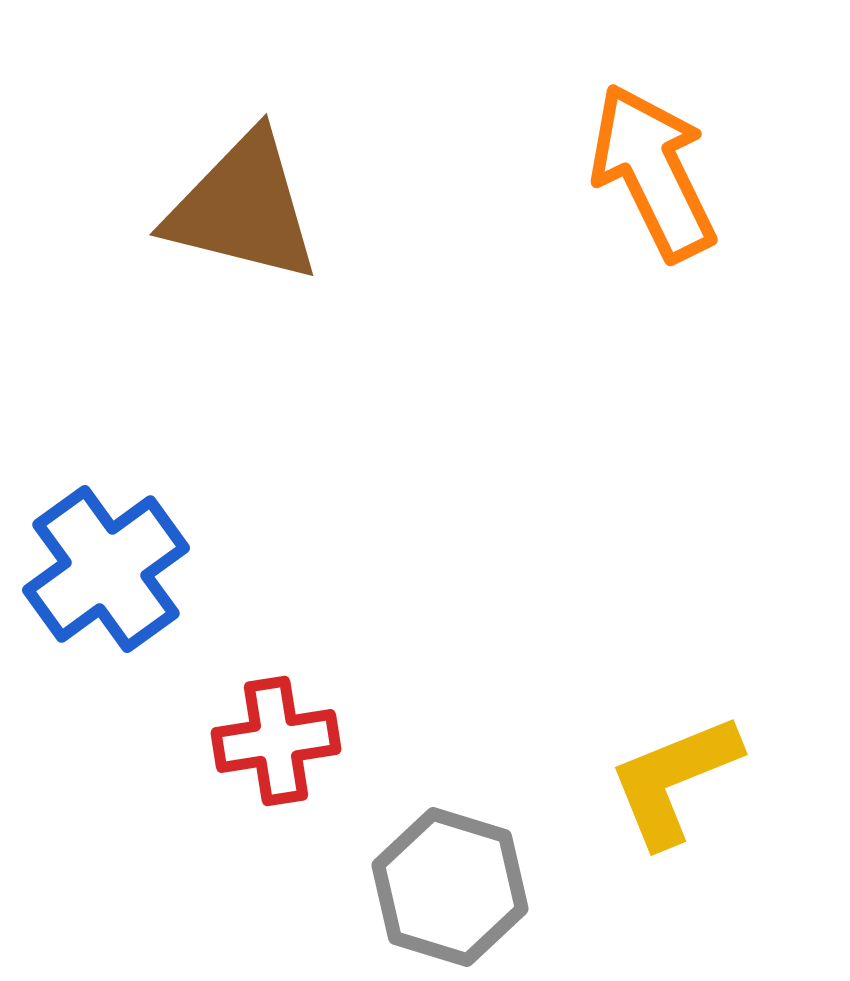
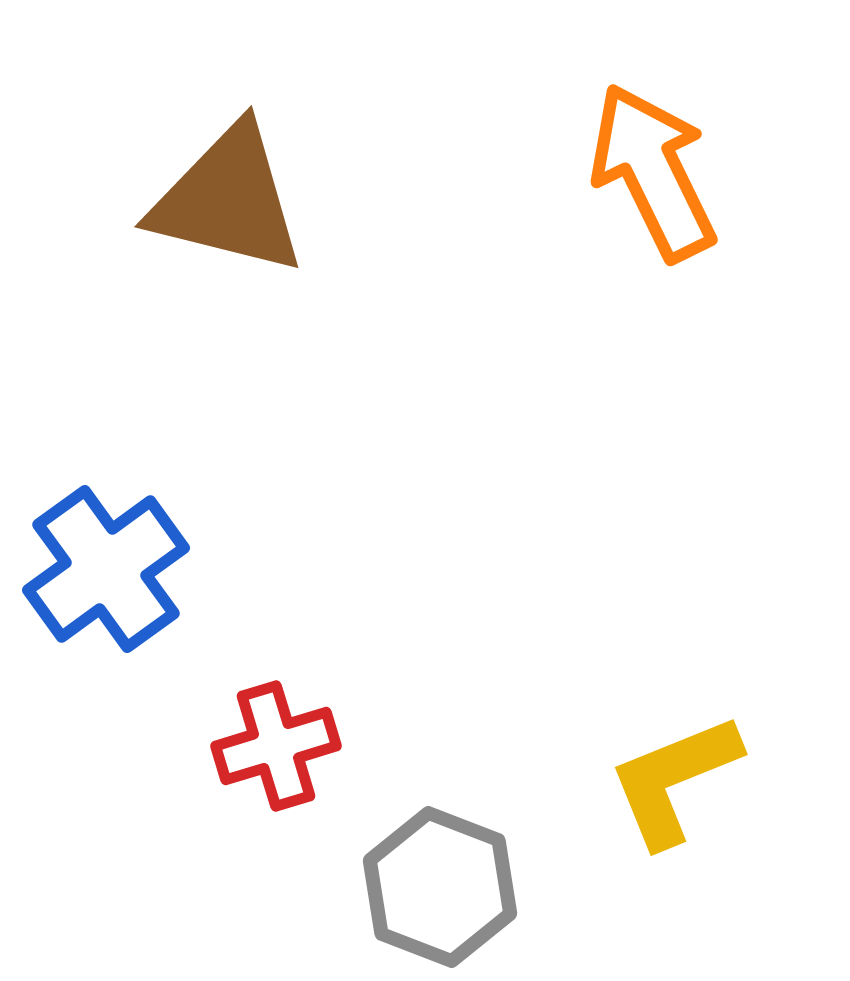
brown triangle: moved 15 px left, 8 px up
red cross: moved 5 px down; rotated 8 degrees counterclockwise
gray hexagon: moved 10 px left; rotated 4 degrees clockwise
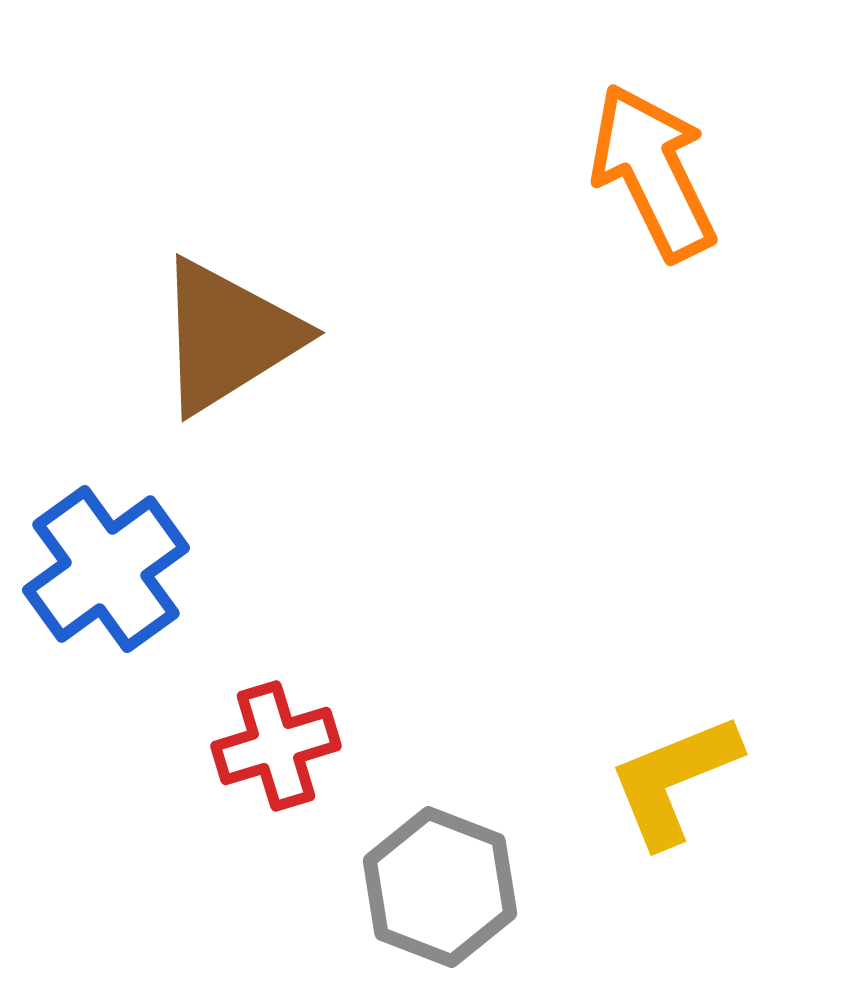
brown triangle: moved 136 px down; rotated 46 degrees counterclockwise
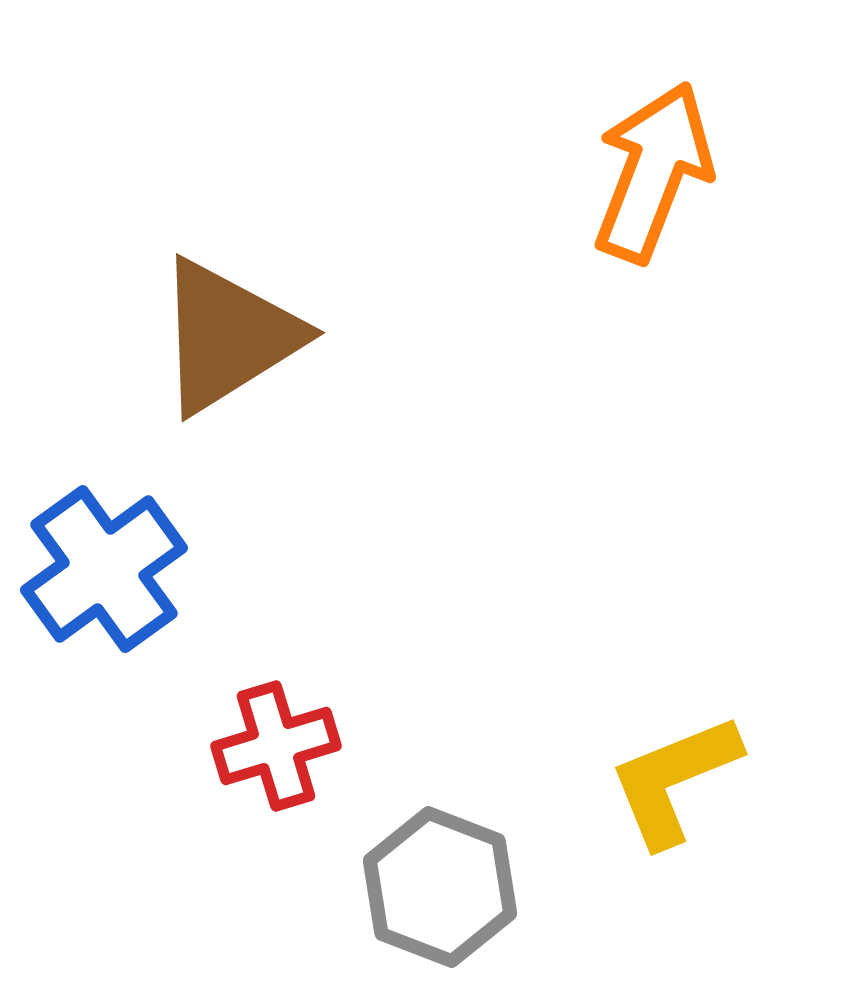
orange arrow: rotated 47 degrees clockwise
blue cross: moved 2 px left
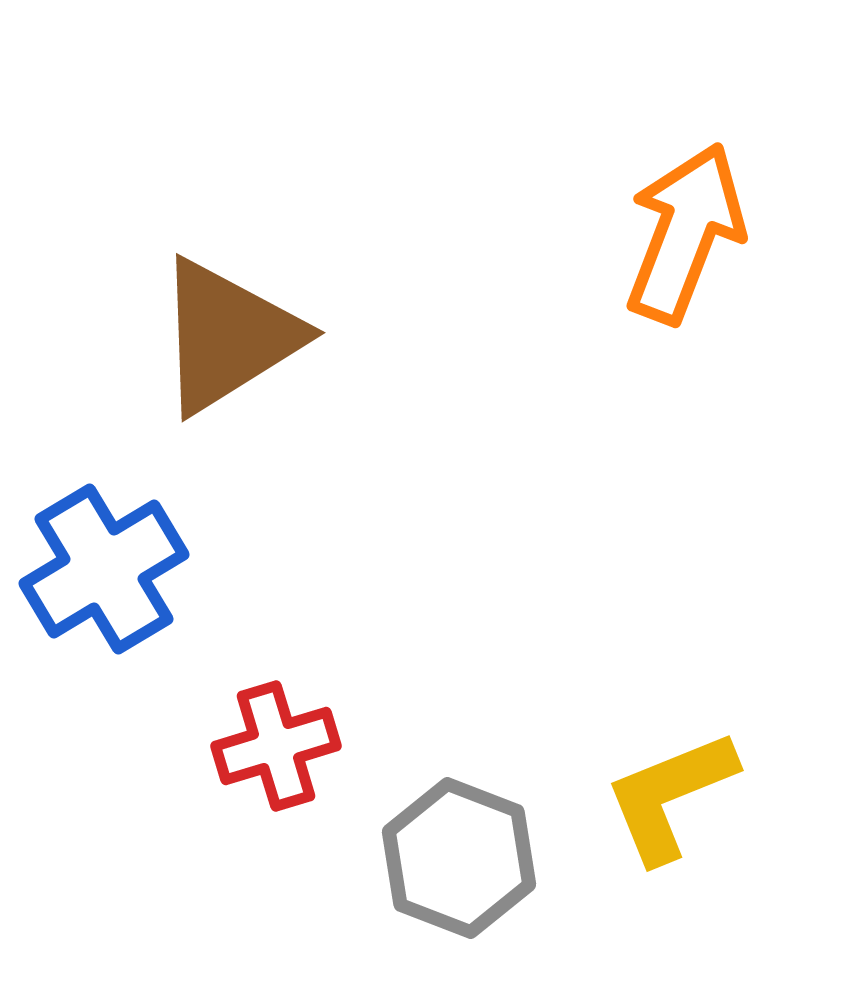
orange arrow: moved 32 px right, 61 px down
blue cross: rotated 5 degrees clockwise
yellow L-shape: moved 4 px left, 16 px down
gray hexagon: moved 19 px right, 29 px up
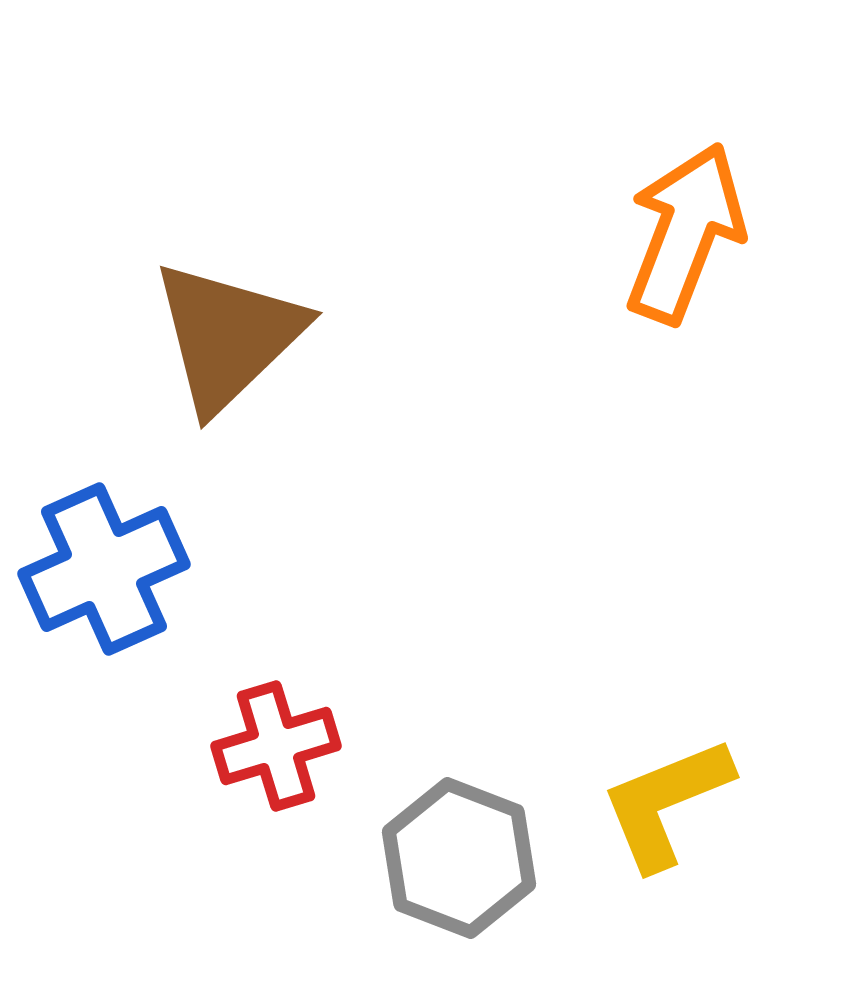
brown triangle: rotated 12 degrees counterclockwise
blue cross: rotated 7 degrees clockwise
yellow L-shape: moved 4 px left, 7 px down
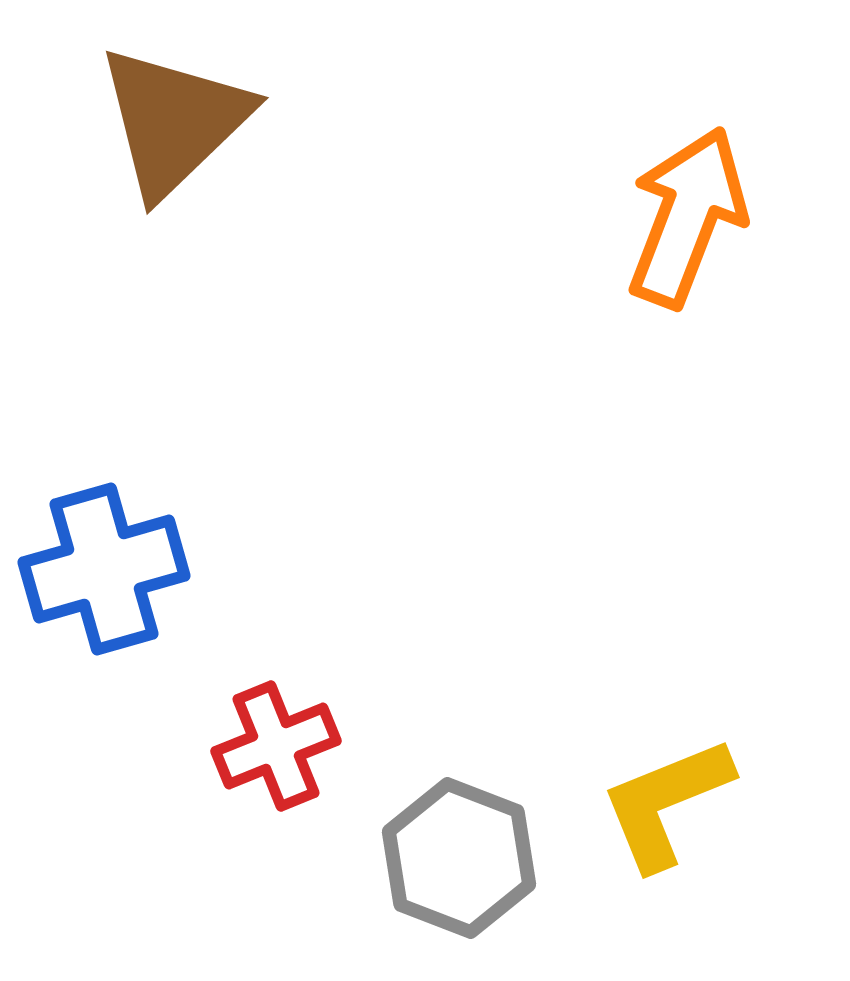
orange arrow: moved 2 px right, 16 px up
brown triangle: moved 54 px left, 215 px up
blue cross: rotated 8 degrees clockwise
red cross: rotated 5 degrees counterclockwise
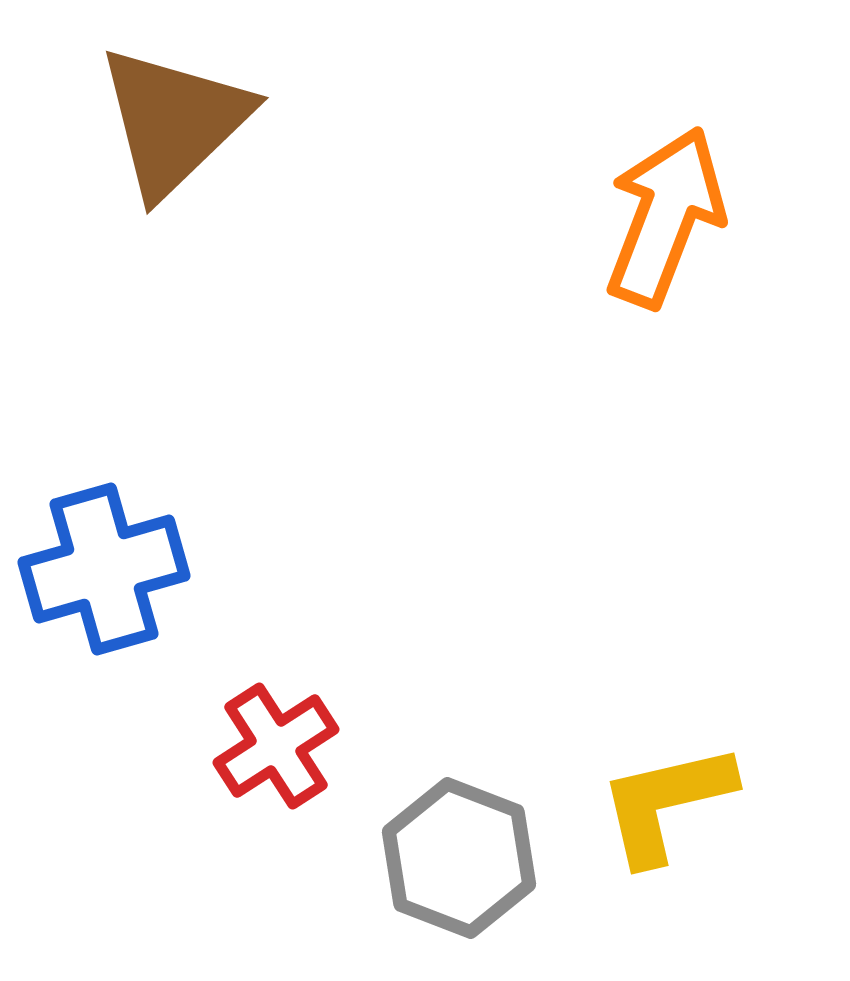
orange arrow: moved 22 px left
red cross: rotated 11 degrees counterclockwise
yellow L-shape: rotated 9 degrees clockwise
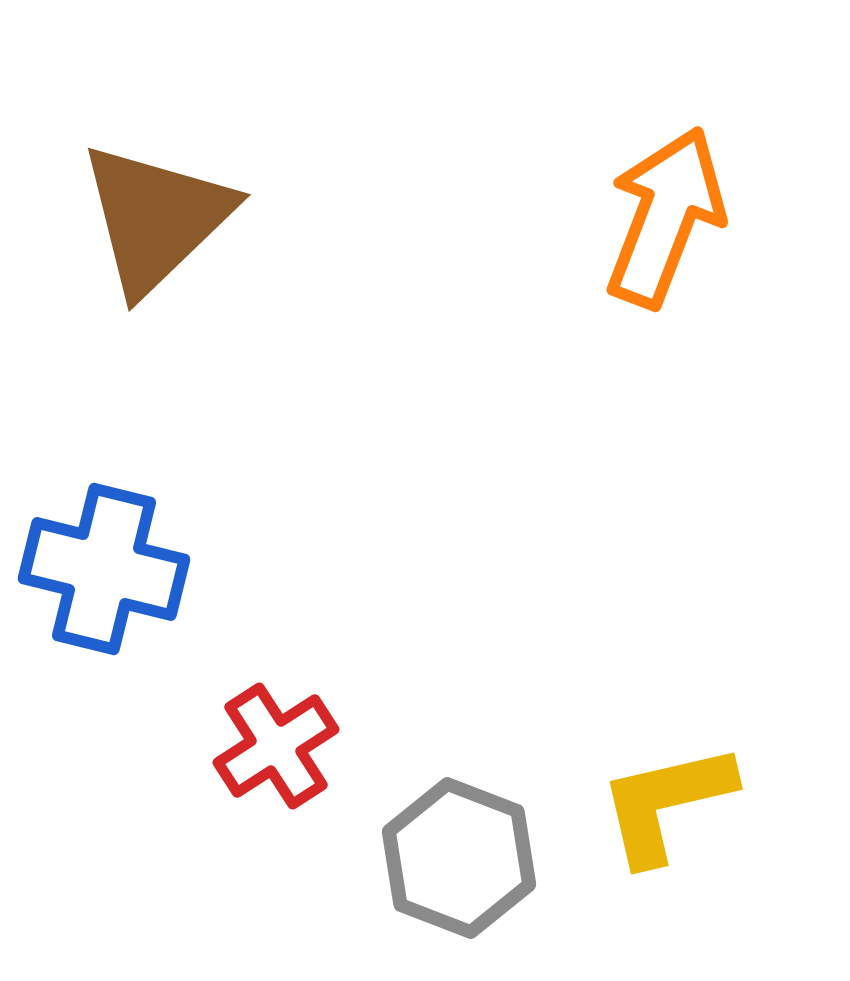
brown triangle: moved 18 px left, 97 px down
blue cross: rotated 30 degrees clockwise
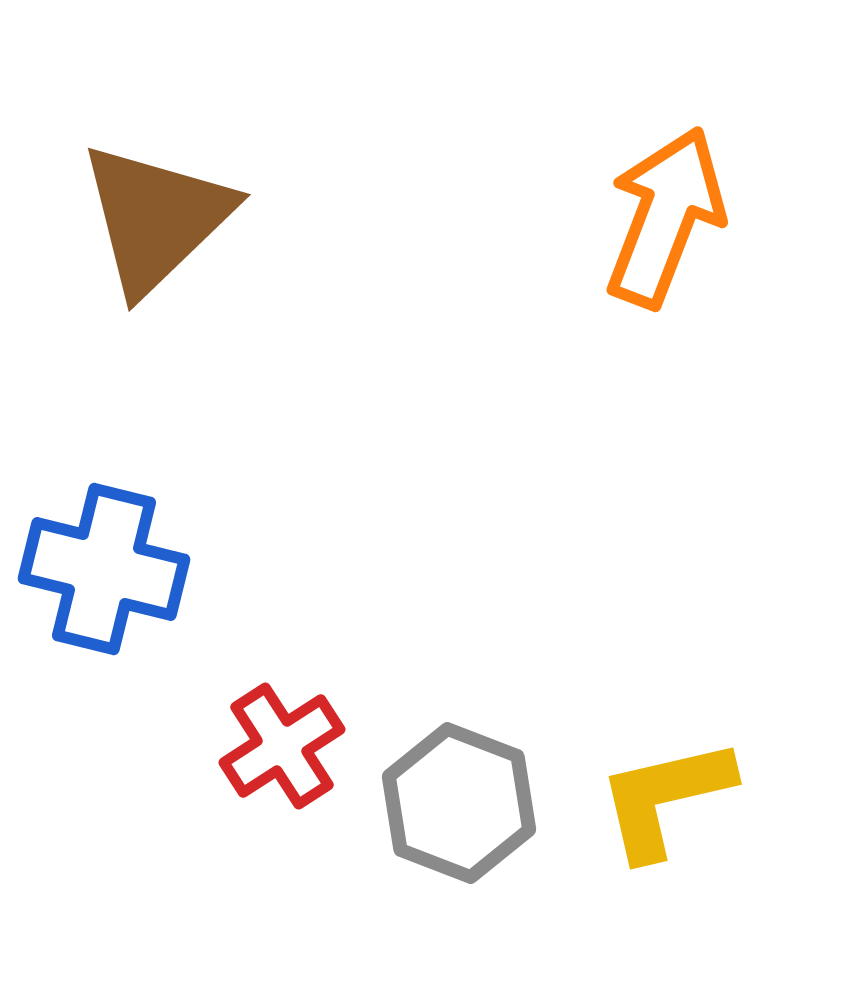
red cross: moved 6 px right
yellow L-shape: moved 1 px left, 5 px up
gray hexagon: moved 55 px up
